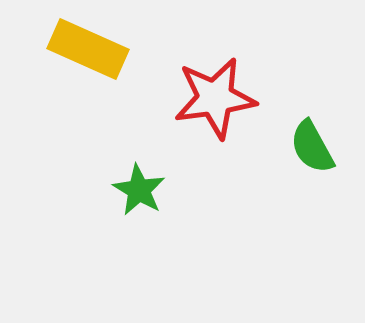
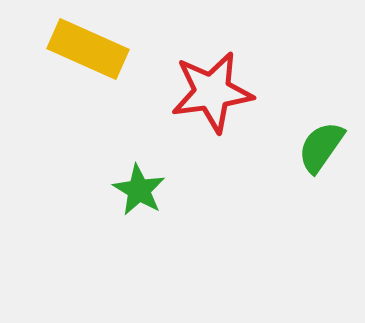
red star: moved 3 px left, 6 px up
green semicircle: moved 9 px right; rotated 64 degrees clockwise
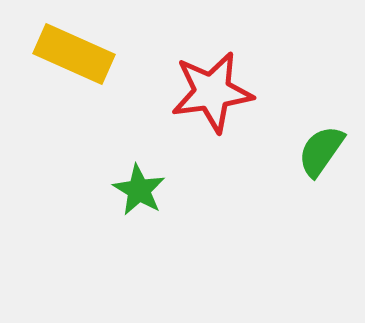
yellow rectangle: moved 14 px left, 5 px down
green semicircle: moved 4 px down
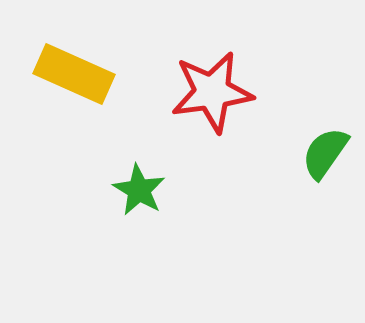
yellow rectangle: moved 20 px down
green semicircle: moved 4 px right, 2 px down
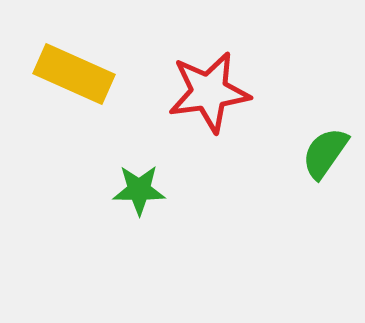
red star: moved 3 px left
green star: rotated 30 degrees counterclockwise
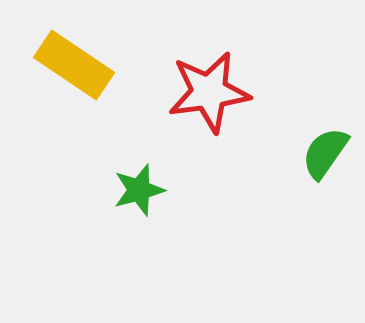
yellow rectangle: moved 9 px up; rotated 10 degrees clockwise
green star: rotated 16 degrees counterclockwise
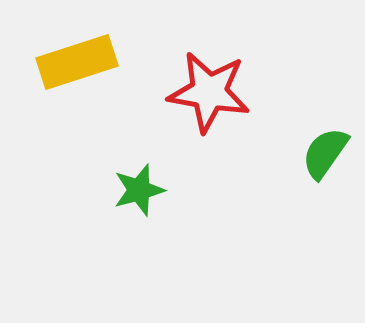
yellow rectangle: moved 3 px right, 3 px up; rotated 52 degrees counterclockwise
red star: rotated 18 degrees clockwise
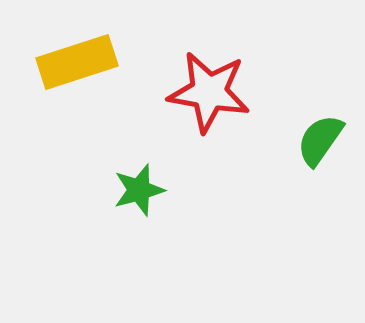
green semicircle: moved 5 px left, 13 px up
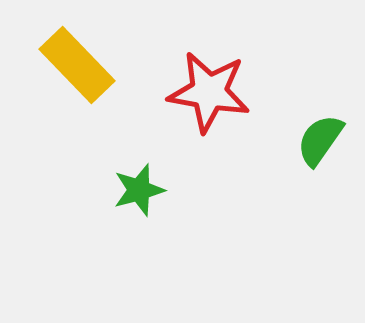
yellow rectangle: moved 3 px down; rotated 64 degrees clockwise
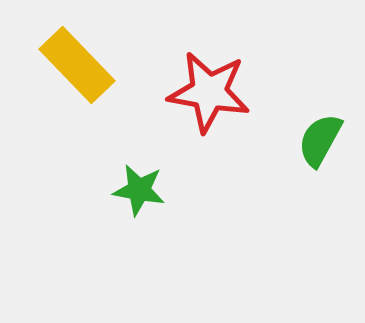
green semicircle: rotated 6 degrees counterclockwise
green star: rotated 26 degrees clockwise
